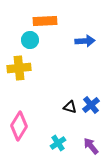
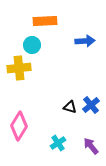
cyan circle: moved 2 px right, 5 px down
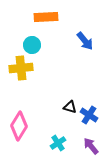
orange rectangle: moved 1 px right, 4 px up
blue arrow: rotated 54 degrees clockwise
yellow cross: moved 2 px right
blue cross: moved 2 px left, 10 px down; rotated 18 degrees counterclockwise
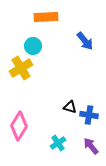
cyan circle: moved 1 px right, 1 px down
yellow cross: rotated 25 degrees counterclockwise
blue cross: rotated 24 degrees counterclockwise
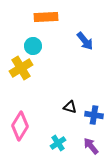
blue cross: moved 5 px right
pink diamond: moved 1 px right
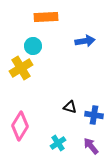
blue arrow: rotated 60 degrees counterclockwise
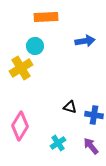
cyan circle: moved 2 px right
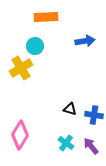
black triangle: moved 2 px down
pink diamond: moved 9 px down
cyan cross: moved 8 px right; rotated 21 degrees counterclockwise
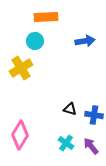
cyan circle: moved 5 px up
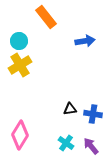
orange rectangle: rotated 55 degrees clockwise
cyan circle: moved 16 px left
yellow cross: moved 1 px left, 3 px up
black triangle: rotated 24 degrees counterclockwise
blue cross: moved 1 px left, 1 px up
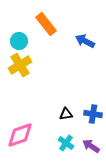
orange rectangle: moved 7 px down
blue arrow: rotated 144 degrees counterclockwise
black triangle: moved 4 px left, 5 px down
pink diamond: rotated 40 degrees clockwise
purple arrow: rotated 18 degrees counterclockwise
